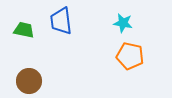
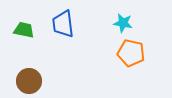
blue trapezoid: moved 2 px right, 3 px down
orange pentagon: moved 1 px right, 3 px up
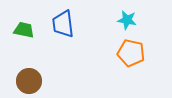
cyan star: moved 4 px right, 3 px up
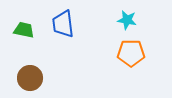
orange pentagon: rotated 12 degrees counterclockwise
brown circle: moved 1 px right, 3 px up
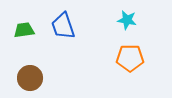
blue trapezoid: moved 2 px down; rotated 12 degrees counterclockwise
green trapezoid: rotated 20 degrees counterclockwise
orange pentagon: moved 1 px left, 5 px down
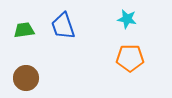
cyan star: moved 1 px up
brown circle: moved 4 px left
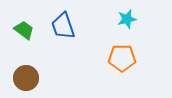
cyan star: rotated 24 degrees counterclockwise
green trapezoid: rotated 45 degrees clockwise
orange pentagon: moved 8 px left
